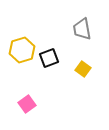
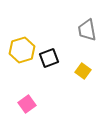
gray trapezoid: moved 5 px right, 1 px down
yellow square: moved 2 px down
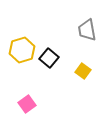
black square: rotated 30 degrees counterclockwise
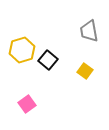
gray trapezoid: moved 2 px right, 1 px down
black square: moved 1 px left, 2 px down
yellow square: moved 2 px right
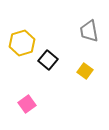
yellow hexagon: moved 7 px up
